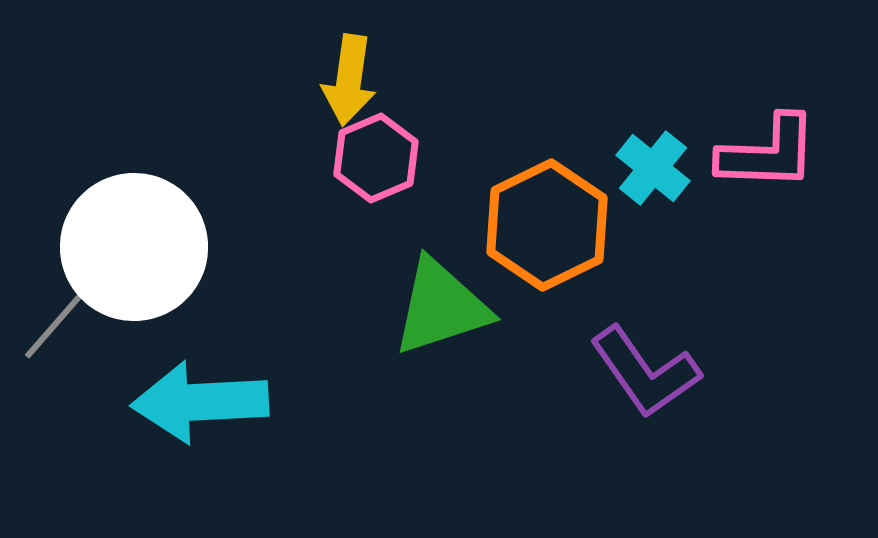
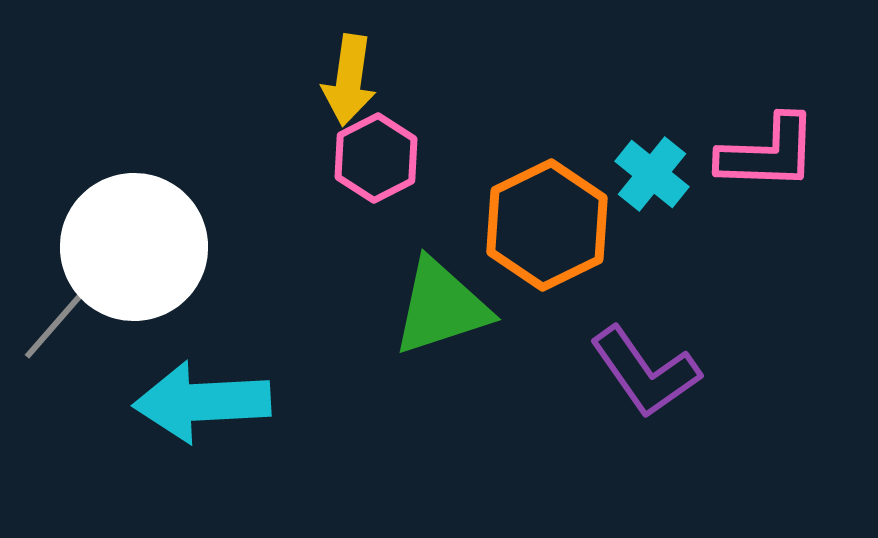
pink hexagon: rotated 4 degrees counterclockwise
cyan cross: moved 1 px left, 6 px down
cyan arrow: moved 2 px right
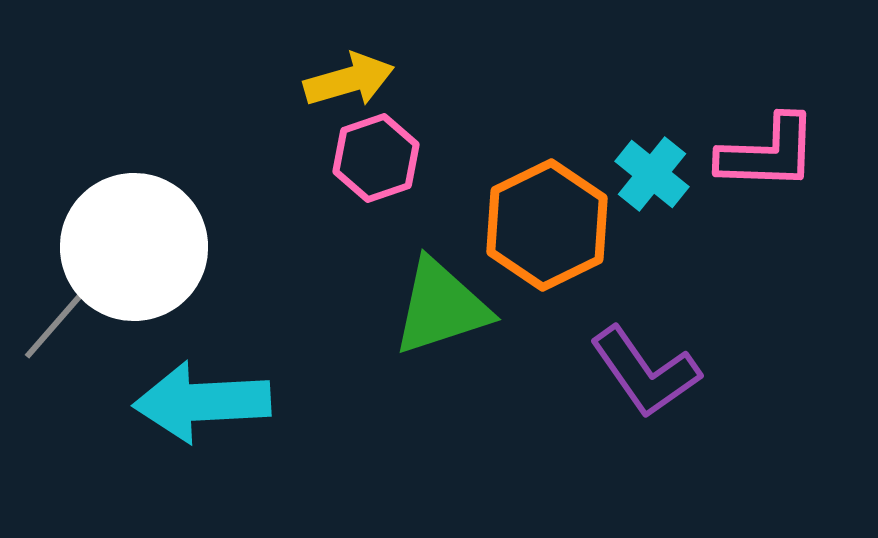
yellow arrow: rotated 114 degrees counterclockwise
pink hexagon: rotated 8 degrees clockwise
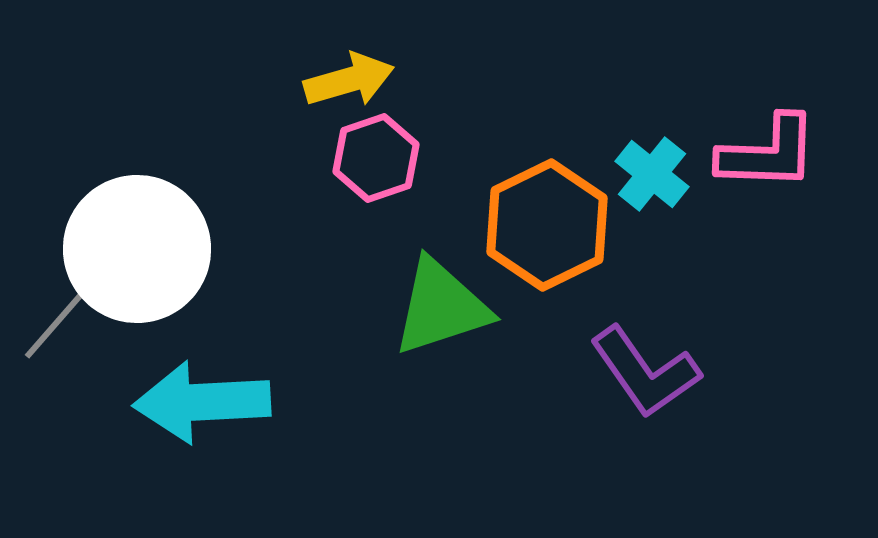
white circle: moved 3 px right, 2 px down
